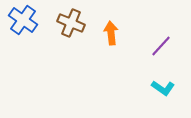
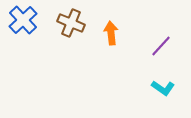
blue cross: rotated 12 degrees clockwise
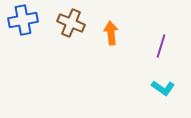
blue cross: rotated 32 degrees clockwise
purple line: rotated 25 degrees counterclockwise
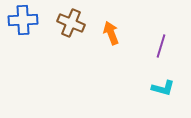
blue cross: rotated 8 degrees clockwise
orange arrow: rotated 15 degrees counterclockwise
cyan L-shape: rotated 20 degrees counterclockwise
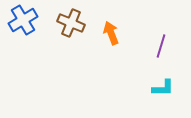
blue cross: rotated 28 degrees counterclockwise
cyan L-shape: rotated 15 degrees counterclockwise
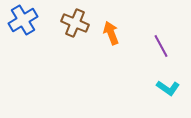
brown cross: moved 4 px right
purple line: rotated 45 degrees counterclockwise
cyan L-shape: moved 5 px right; rotated 35 degrees clockwise
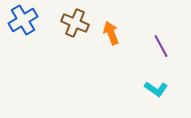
cyan L-shape: moved 12 px left, 1 px down
